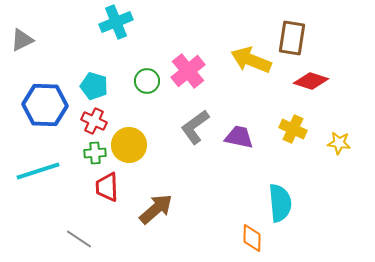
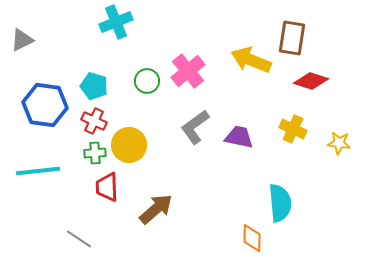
blue hexagon: rotated 6 degrees clockwise
cyan line: rotated 12 degrees clockwise
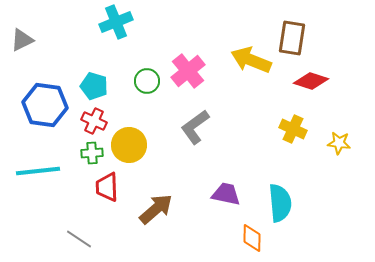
purple trapezoid: moved 13 px left, 57 px down
green cross: moved 3 px left
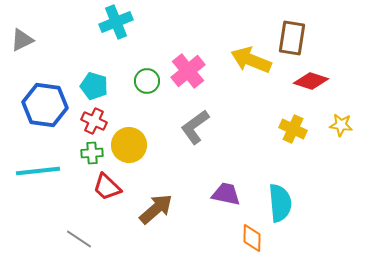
yellow star: moved 2 px right, 18 px up
red trapezoid: rotated 44 degrees counterclockwise
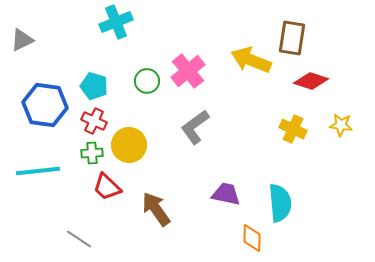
brown arrow: rotated 84 degrees counterclockwise
